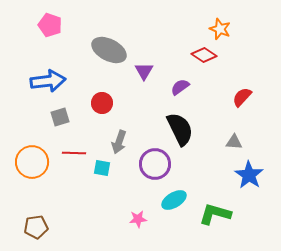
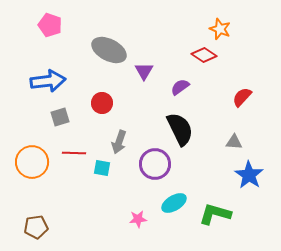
cyan ellipse: moved 3 px down
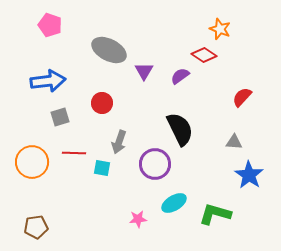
purple semicircle: moved 11 px up
